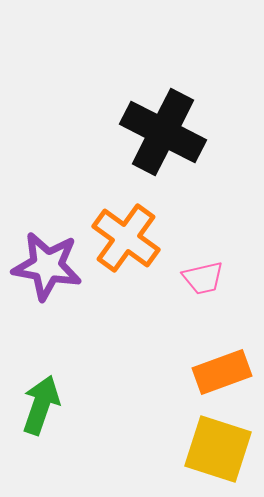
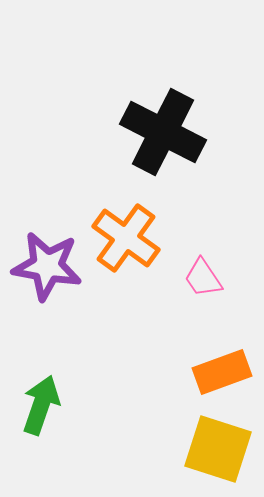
pink trapezoid: rotated 69 degrees clockwise
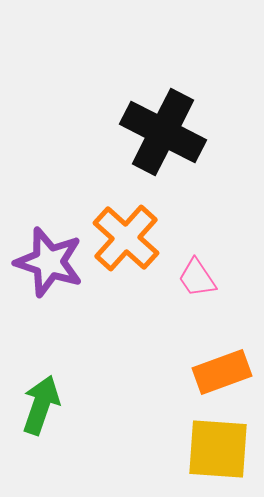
orange cross: rotated 6 degrees clockwise
purple star: moved 2 px right, 4 px up; rotated 8 degrees clockwise
pink trapezoid: moved 6 px left
yellow square: rotated 14 degrees counterclockwise
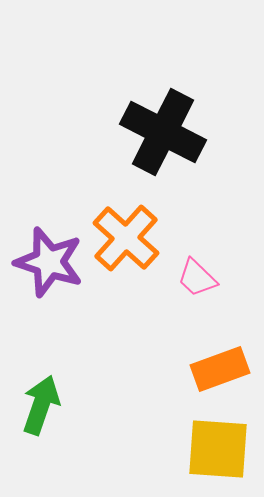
pink trapezoid: rotated 12 degrees counterclockwise
orange rectangle: moved 2 px left, 3 px up
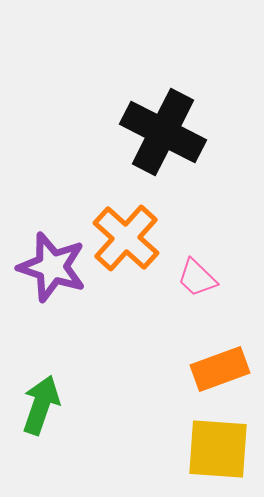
purple star: moved 3 px right, 5 px down
